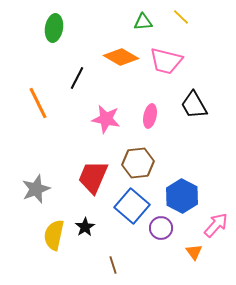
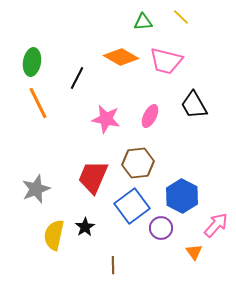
green ellipse: moved 22 px left, 34 px down
pink ellipse: rotated 15 degrees clockwise
blue square: rotated 12 degrees clockwise
brown line: rotated 18 degrees clockwise
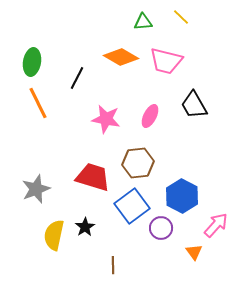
red trapezoid: rotated 84 degrees clockwise
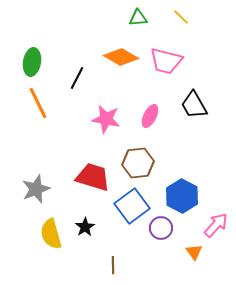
green triangle: moved 5 px left, 4 px up
yellow semicircle: moved 3 px left, 1 px up; rotated 28 degrees counterclockwise
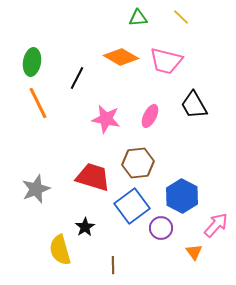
yellow semicircle: moved 9 px right, 16 px down
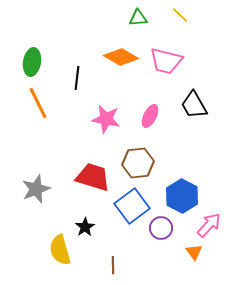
yellow line: moved 1 px left, 2 px up
black line: rotated 20 degrees counterclockwise
pink arrow: moved 7 px left
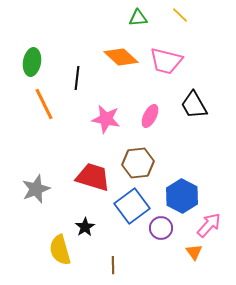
orange diamond: rotated 12 degrees clockwise
orange line: moved 6 px right, 1 px down
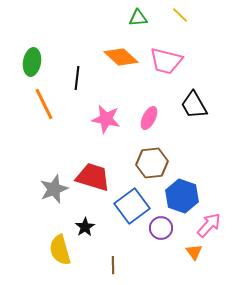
pink ellipse: moved 1 px left, 2 px down
brown hexagon: moved 14 px right
gray star: moved 18 px right
blue hexagon: rotated 8 degrees counterclockwise
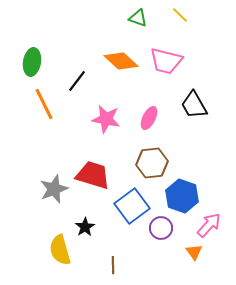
green triangle: rotated 24 degrees clockwise
orange diamond: moved 4 px down
black line: moved 3 px down; rotated 30 degrees clockwise
red trapezoid: moved 2 px up
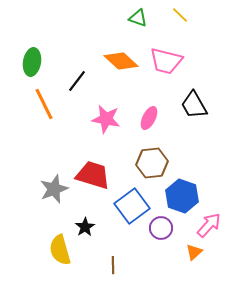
orange triangle: rotated 24 degrees clockwise
